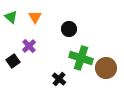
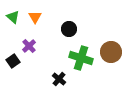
green triangle: moved 2 px right
brown circle: moved 5 px right, 16 px up
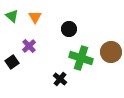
green triangle: moved 1 px left, 1 px up
black square: moved 1 px left, 1 px down
black cross: moved 1 px right
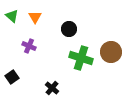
purple cross: rotated 24 degrees counterclockwise
black square: moved 15 px down
black cross: moved 8 px left, 9 px down
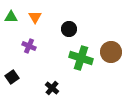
green triangle: moved 1 px left, 1 px down; rotated 40 degrees counterclockwise
